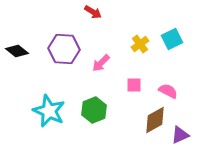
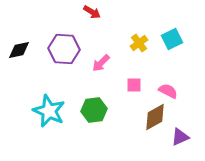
red arrow: moved 1 px left
yellow cross: moved 1 px left, 1 px up
black diamond: moved 2 px right, 1 px up; rotated 50 degrees counterclockwise
green hexagon: rotated 15 degrees clockwise
brown diamond: moved 3 px up
purple triangle: moved 2 px down
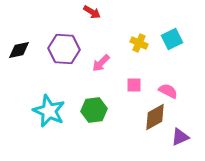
yellow cross: rotated 30 degrees counterclockwise
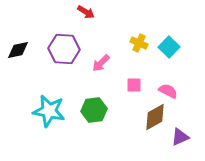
red arrow: moved 6 px left
cyan square: moved 3 px left, 8 px down; rotated 20 degrees counterclockwise
black diamond: moved 1 px left
cyan star: rotated 12 degrees counterclockwise
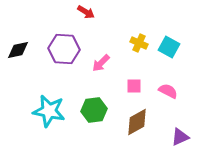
cyan square: rotated 15 degrees counterclockwise
pink square: moved 1 px down
brown diamond: moved 18 px left, 5 px down
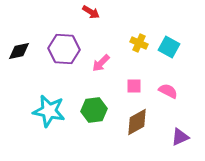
red arrow: moved 5 px right
black diamond: moved 1 px right, 1 px down
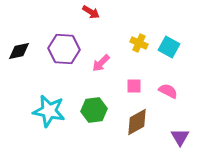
purple triangle: rotated 36 degrees counterclockwise
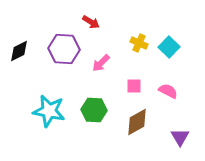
red arrow: moved 10 px down
cyan square: rotated 15 degrees clockwise
black diamond: rotated 15 degrees counterclockwise
green hexagon: rotated 10 degrees clockwise
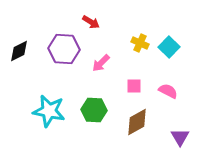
yellow cross: moved 1 px right
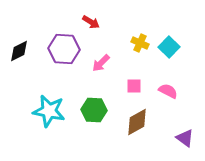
purple triangle: moved 5 px right, 1 px down; rotated 24 degrees counterclockwise
